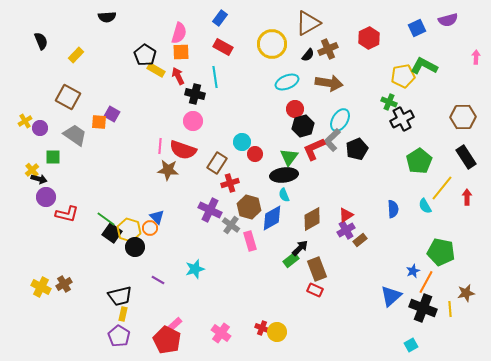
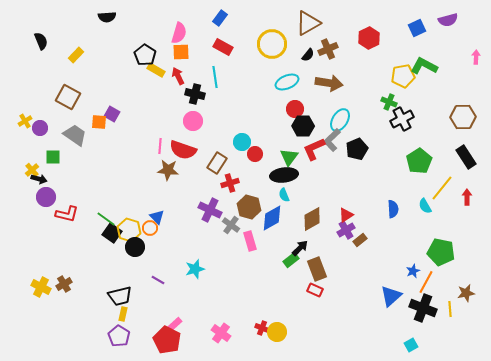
black hexagon at (303, 126): rotated 15 degrees clockwise
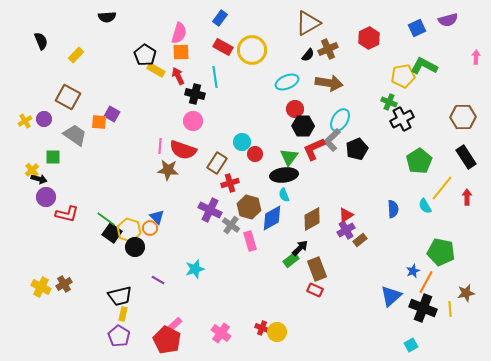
yellow circle at (272, 44): moved 20 px left, 6 px down
purple circle at (40, 128): moved 4 px right, 9 px up
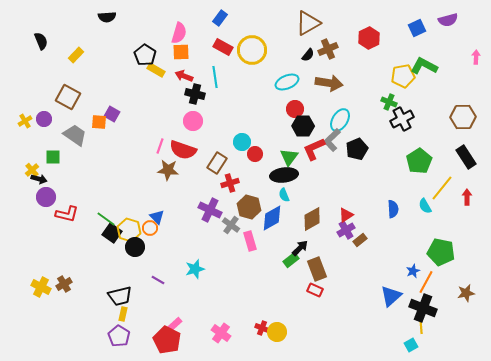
red arrow at (178, 76): moved 6 px right; rotated 42 degrees counterclockwise
pink line at (160, 146): rotated 14 degrees clockwise
yellow line at (450, 309): moved 29 px left, 17 px down
